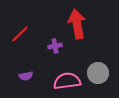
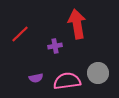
purple semicircle: moved 10 px right, 2 px down
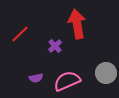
purple cross: rotated 32 degrees counterclockwise
gray circle: moved 8 px right
pink semicircle: rotated 16 degrees counterclockwise
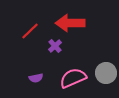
red arrow: moved 7 px left, 1 px up; rotated 80 degrees counterclockwise
red line: moved 10 px right, 3 px up
pink semicircle: moved 6 px right, 3 px up
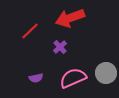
red arrow: moved 5 px up; rotated 20 degrees counterclockwise
purple cross: moved 5 px right, 1 px down
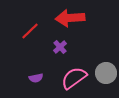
red arrow: rotated 16 degrees clockwise
pink semicircle: moved 1 px right; rotated 12 degrees counterclockwise
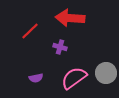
red arrow: rotated 8 degrees clockwise
purple cross: rotated 32 degrees counterclockwise
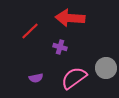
gray circle: moved 5 px up
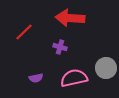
red line: moved 6 px left, 1 px down
pink semicircle: rotated 24 degrees clockwise
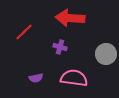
gray circle: moved 14 px up
pink semicircle: rotated 20 degrees clockwise
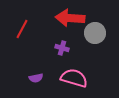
red line: moved 2 px left, 3 px up; rotated 18 degrees counterclockwise
purple cross: moved 2 px right, 1 px down
gray circle: moved 11 px left, 21 px up
pink semicircle: rotated 8 degrees clockwise
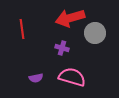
red arrow: rotated 20 degrees counterclockwise
red line: rotated 36 degrees counterclockwise
pink semicircle: moved 2 px left, 1 px up
